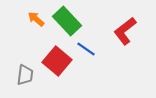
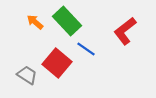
orange arrow: moved 1 px left, 3 px down
red square: moved 2 px down
gray trapezoid: moved 2 px right; rotated 65 degrees counterclockwise
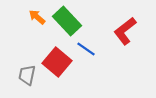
orange arrow: moved 2 px right, 5 px up
red square: moved 1 px up
gray trapezoid: rotated 110 degrees counterclockwise
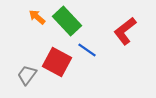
blue line: moved 1 px right, 1 px down
red square: rotated 12 degrees counterclockwise
gray trapezoid: rotated 25 degrees clockwise
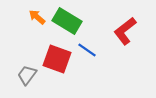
green rectangle: rotated 16 degrees counterclockwise
red square: moved 3 px up; rotated 8 degrees counterclockwise
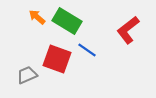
red L-shape: moved 3 px right, 1 px up
gray trapezoid: rotated 30 degrees clockwise
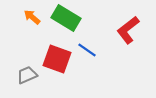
orange arrow: moved 5 px left
green rectangle: moved 1 px left, 3 px up
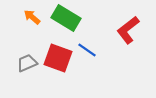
red square: moved 1 px right, 1 px up
gray trapezoid: moved 12 px up
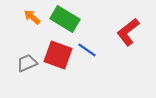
green rectangle: moved 1 px left, 1 px down
red L-shape: moved 2 px down
red square: moved 3 px up
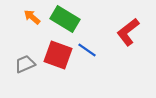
gray trapezoid: moved 2 px left, 1 px down
